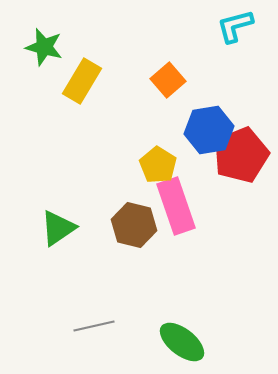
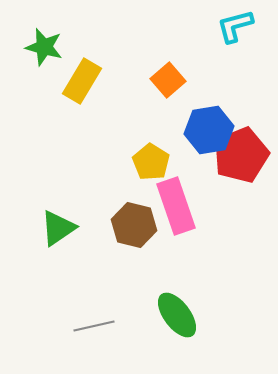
yellow pentagon: moved 7 px left, 3 px up
green ellipse: moved 5 px left, 27 px up; rotated 15 degrees clockwise
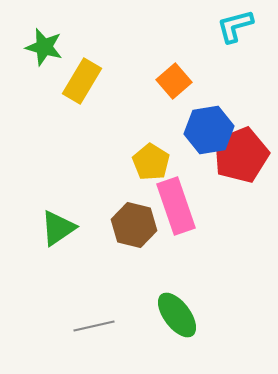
orange square: moved 6 px right, 1 px down
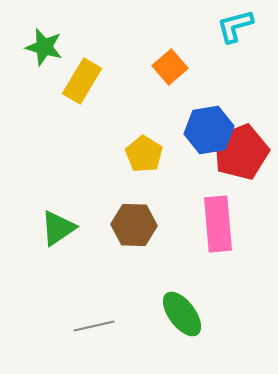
orange square: moved 4 px left, 14 px up
red pentagon: moved 3 px up
yellow pentagon: moved 7 px left, 8 px up
pink rectangle: moved 42 px right, 18 px down; rotated 14 degrees clockwise
brown hexagon: rotated 12 degrees counterclockwise
green ellipse: moved 5 px right, 1 px up
